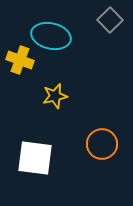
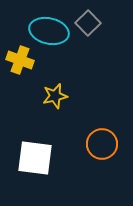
gray square: moved 22 px left, 3 px down
cyan ellipse: moved 2 px left, 5 px up
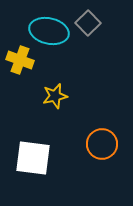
white square: moved 2 px left
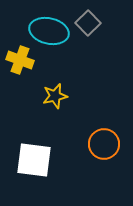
orange circle: moved 2 px right
white square: moved 1 px right, 2 px down
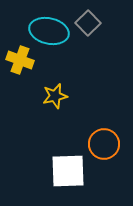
white square: moved 34 px right, 11 px down; rotated 9 degrees counterclockwise
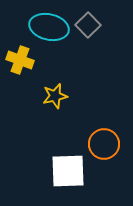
gray square: moved 2 px down
cyan ellipse: moved 4 px up
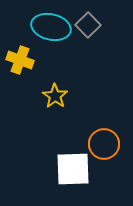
cyan ellipse: moved 2 px right
yellow star: rotated 25 degrees counterclockwise
white square: moved 5 px right, 2 px up
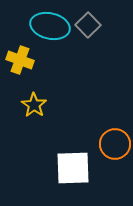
cyan ellipse: moved 1 px left, 1 px up
yellow star: moved 21 px left, 9 px down
orange circle: moved 11 px right
white square: moved 1 px up
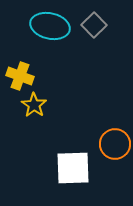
gray square: moved 6 px right
yellow cross: moved 16 px down
